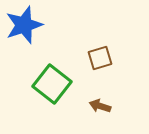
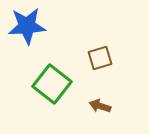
blue star: moved 3 px right, 1 px down; rotated 15 degrees clockwise
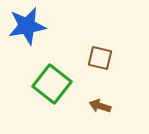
blue star: rotated 6 degrees counterclockwise
brown square: rotated 30 degrees clockwise
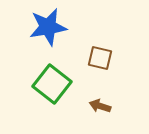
blue star: moved 21 px right, 1 px down
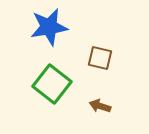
blue star: moved 1 px right
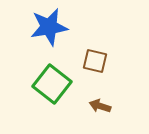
brown square: moved 5 px left, 3 px down
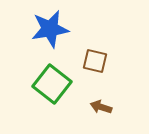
blue star: moved 1 px right, 2 px down
brown arrow: moved 1 px right, 1 px down
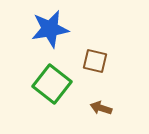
brown arrow: moved 1 px down
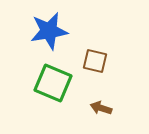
blue star: moved 1 px left, 2 px down
green square: moved 1 px right, 1 px up; rotated 15 degrees counterclockwise
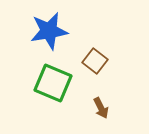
brown square: rotated 25 degrees clockwise
brown arrow: rotated 135 degrees counterclockwise
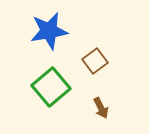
brown square: rotated 15 degrees clockwise
green square: moved 2 px left, 4 px down; rotated 27 degrees clockwise
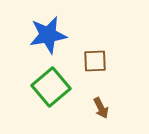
blue star: moved 1 px left, 4 px down
brown square: rotated 35 degrees clockwise
